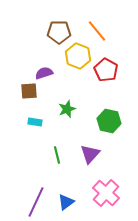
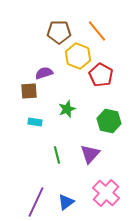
red pentagon: moved 5 px left, 5 px down
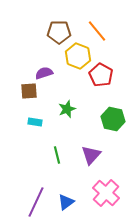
green hexagon: moved 4 px right, 2 px up
purple triangle: moved 1 px right, 1 px down
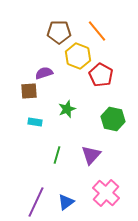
green line: rotated 30 degrees clockwise
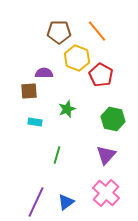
yellow hexagon: moved 1 px left, 2 px down
purple semicircle: rotated 18 degrees clockwise
purple triangle: moved 15 px right
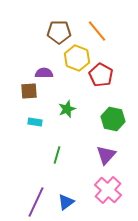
pink cross: moved 2 px right, 3 px up
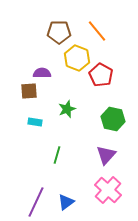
purple semicircle: moved 2 px left
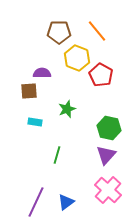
green hexagon: moved 4 px left, 9 px down
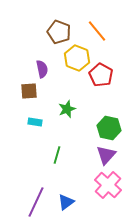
brown pentagon: rotated 20 degrees clockwise
purple semicircle: moved 4 px up; rotated 78 degrees clockwise
pink cross: moved 5 px up
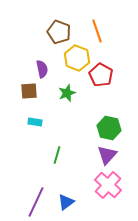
orange line: rotated 20 degrees clockwise
green star: moved 16 px up
purple triangle: moved 1 px right
